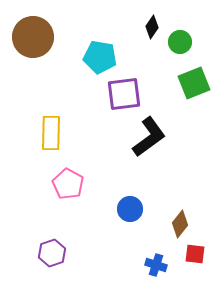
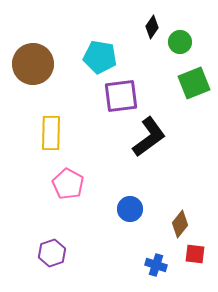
brown circle: moved 27 px down
purple square: moved 3 px left, 2 px down
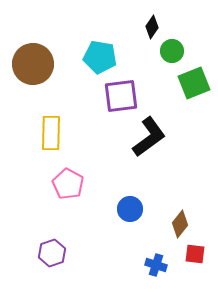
green circle: moved 8 px left, 9 px down
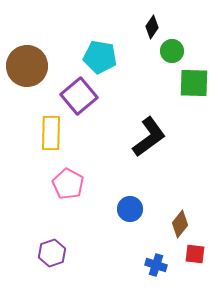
brown circle: moved 6 px left, 2 px down
green square: rotated 24 degrees clockwise
purple square: moved 42 px left; rotated 33 degrees counterclockwise
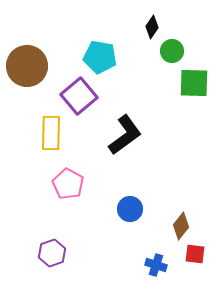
black L-shape: moved 24 px left, 2 px up
brown diamond: moved 1 px right, 2 px down
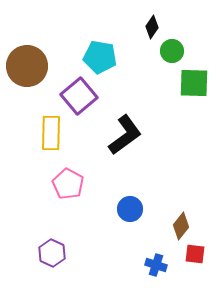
purple hexagon: rotated 16 degrees counterclockwise
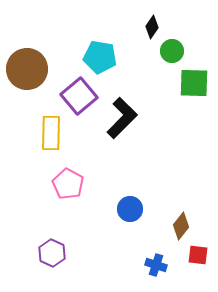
brown circle: moved 3 px down
black L-shape: moved 3 px left, 17 px up; rotated 9 degrees counterclockwise
red square: moved 3 px right, 1 px down
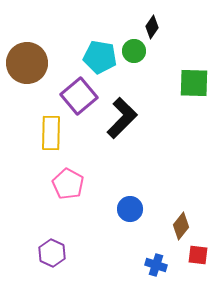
green circle: moved 38 px left
brown circle: moved 6 px up
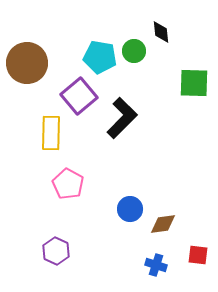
black diamond: moved 9 px right, 5 px down; rotated 40 degrees counterclockwise
brown diamond: moved 18 px left, 2 px up; rotated 44 degrees clockwise
purple hexagon: moved 4 px right, 2 px up
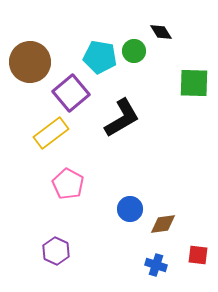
black diamond: rotated 25 degrees counterclockwise
brown circle: moved 3 px right, 1 px up
purple square: moved 8 px left, 3 px up
black L-shape: rotated 15 degrees clockwise
yellow rectangle: rotated 52 degrees clockwise
